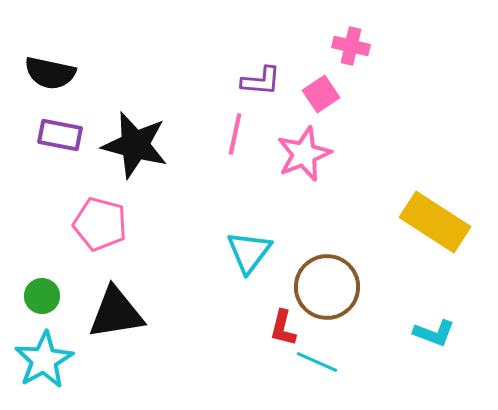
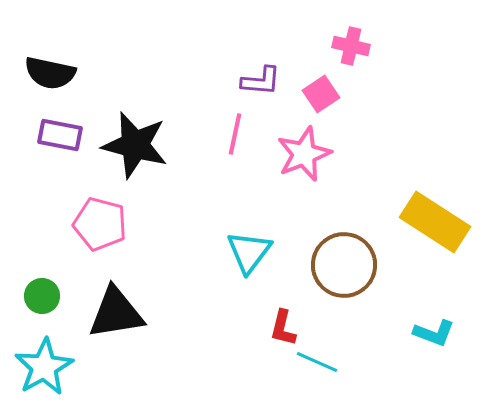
brown circle: moved 17 px right, 22 px up
cyan star: moved 7 px down
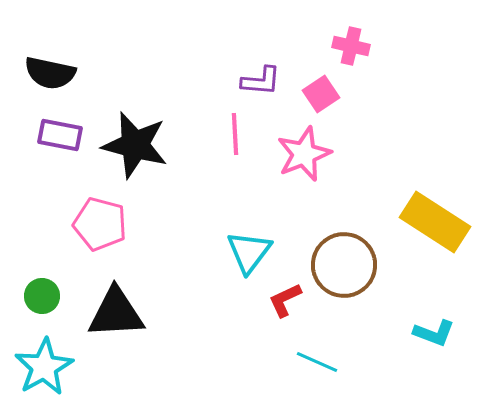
pink line: rotated 15 degrees counterclockwise
black triangle: rotated 6 degrees clockwise
red L-shape: moved 2 px right, 28 px up; rotated 51 degrees clockwise
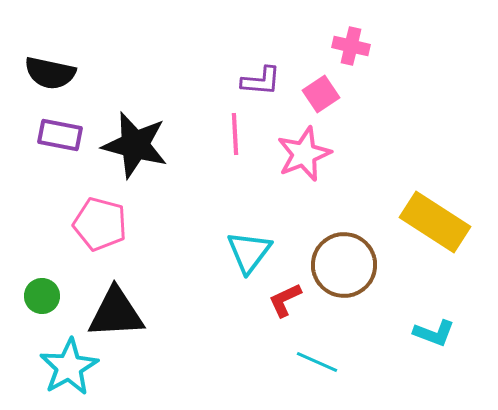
cyan star: moved 25 px right
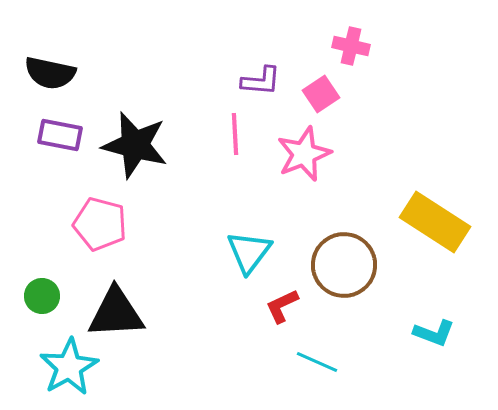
red L-shape: moved 3 px left, 6 px down
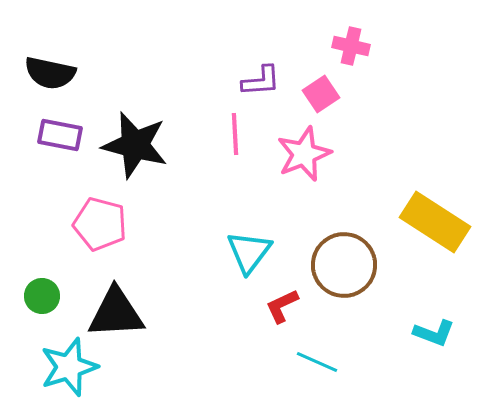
purple L-shape: rotated 9 degrees counterclockwise
cyan star: rotated 12 degrees clockwise
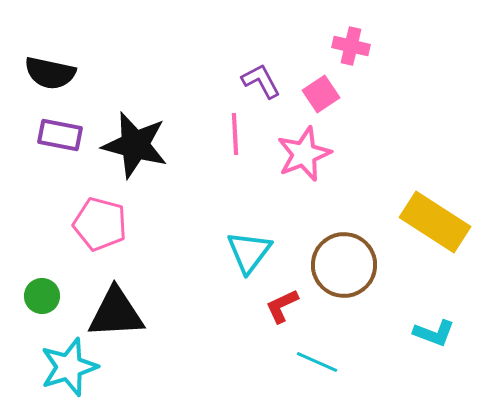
purple L-shape: rotated 114 degrees counterclockwise
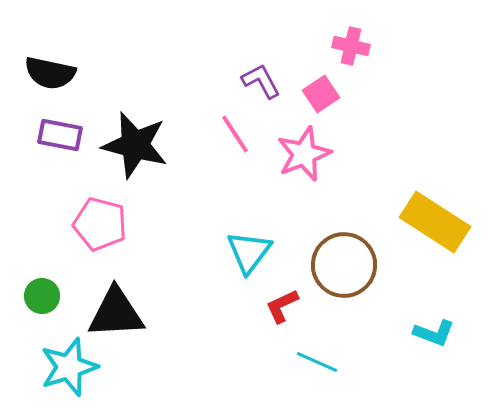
pink line: rotated 30 degrees counterclockwise
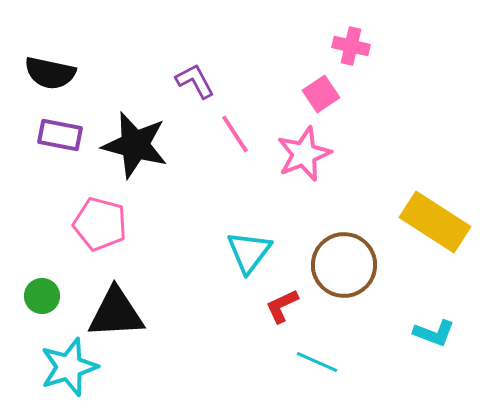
purple L-shape: moved 66 px left
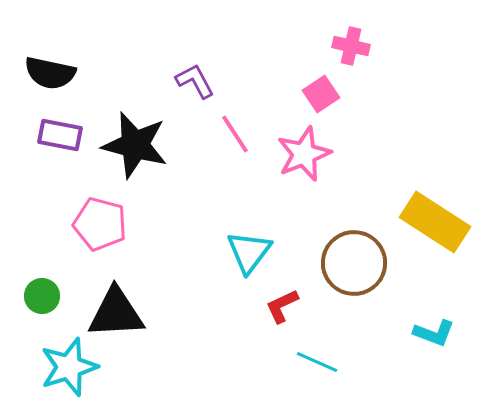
brown circle: moved 10 px right, 2 px up
